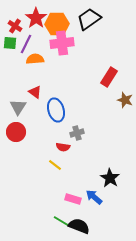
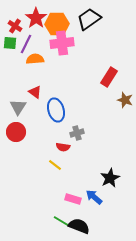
black star: rotated 12 degrees clockwise
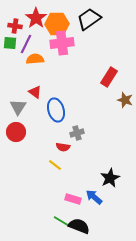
red cross: rotated 24 degrees counterclockwise
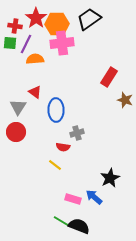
blue ellipse: rotated 15 degrees clockwise
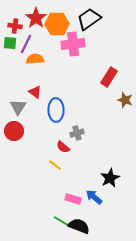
pink cross: moved 11 px right, 1 px down
red circle: moved 2 px left, 1 px up
red semicircle: rotated 32 degrees clockwise
